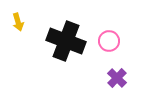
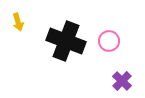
purple cross: moved 5 px right, 3 px down
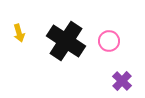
yellow arrow: moved 1 px right, 11 px down
black cross: rotated 12 degrees clockwise
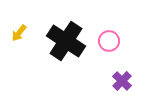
yellow arrow: rotated 54 degrees clockwise
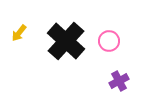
black cross: rotated 9 degrees clockwise
purple cross: moved 3 px left; rotated 18 degrees clockwise
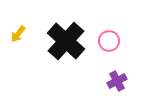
yellow arrow: moved 1 px left, 1 px down
purple cross: moved 2 px left
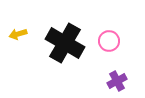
yellow arrow: rotated 36 degrees clockwise
black cross: moved 1 px left, 2 px down; rotated 12 degrees counterclockwise
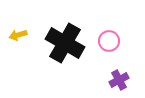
yellow arrow: moved 1 px down
purple cross: moved 2 px right, 1 px up
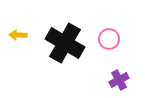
yellow arrow: rotated 18 degrees clockwise
pink circle: moved 2 px up
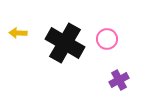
yellow arrow: moved 2 px up
pink circle: moved 2 px left
